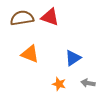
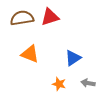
red triangle: rotated 36 degrees counterclockwise
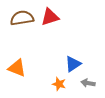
orange triangle: moved 13 px left, 14 px down
blue triangle: moved 6 px down
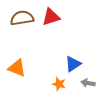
red triangle: moved 1 px right
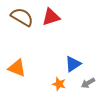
brown semicircle: moved 1 px up; rotated 40 degrees clockwise
gray arrow: rotated 40 degrees counterclockwise
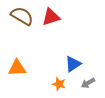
brown semicircle: moved 1 px up
orange triangle: rotated 24 degrees counterclockwise
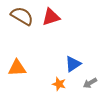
gray arrow: moved 2 px right
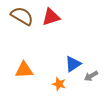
orange triangle: moved 7 px right, 2 px down
gray arrow: moved 1 px right, 7 px up
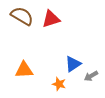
red triangle: moved 2 px down
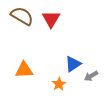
red triangle: rotated 42 degrees counterclockwise
orange star: rotated 24 degrees clockwise
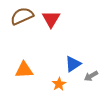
brown semicircle: rotated 55 degrees counterclockwise
